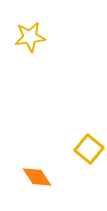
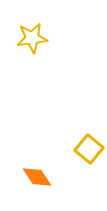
yellow star: moved 2 px right, 1 px down
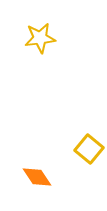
yellow star: moved 8 px right
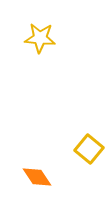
yellow star: rotated 12 degrees clockwise
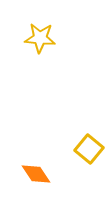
orange diamond: moved 1 px left, 3 px up
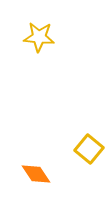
yellow star: moved 1 px left, 1 px up
